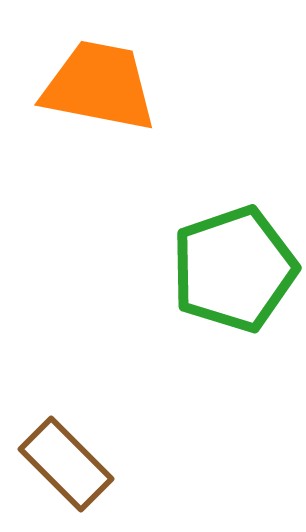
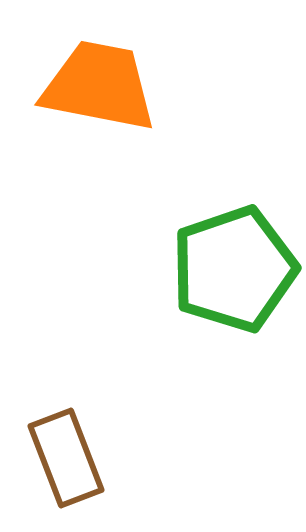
brown rectangle: moved 6 px up; rotated 24 degrees clockwise
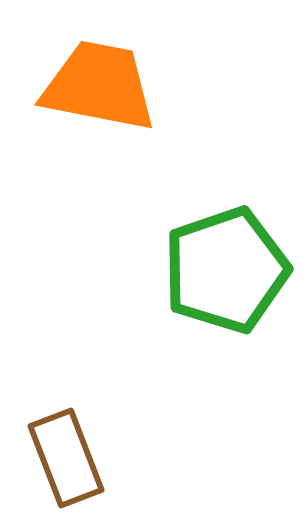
green pentagon: moved 8 px left, 1 px down
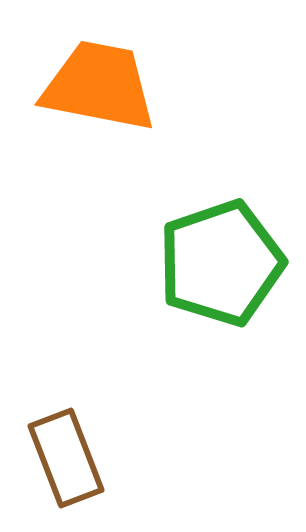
green pentagon: moved 5 px left, 7 px up
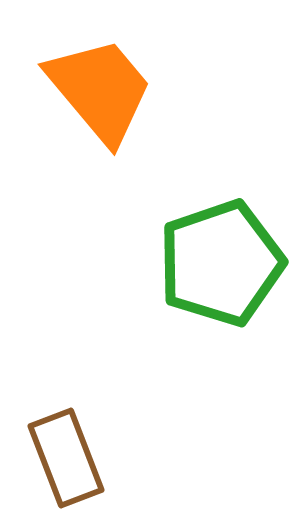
orange trapezoid: moved 1 px right, 4 px down; rotated 39 degrees clockwise
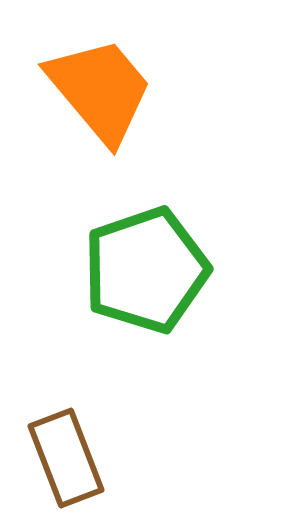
green pentagon: moved 75 px left, 7 px down
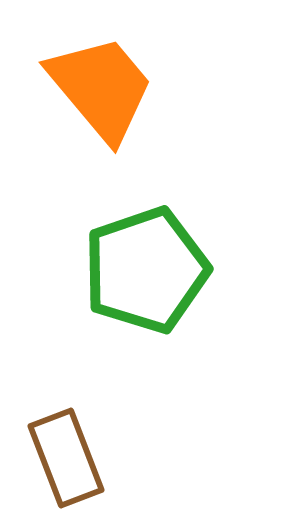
orange trapezoid: moved 1 px right, 2 px up
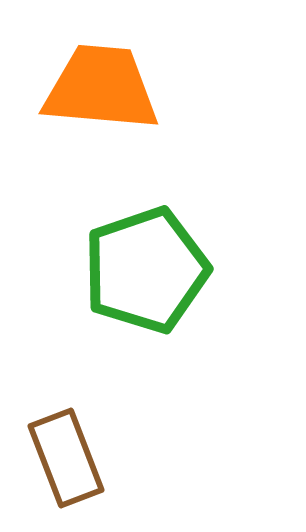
orange trapezoid: rotated 45 degrees counterclockwise
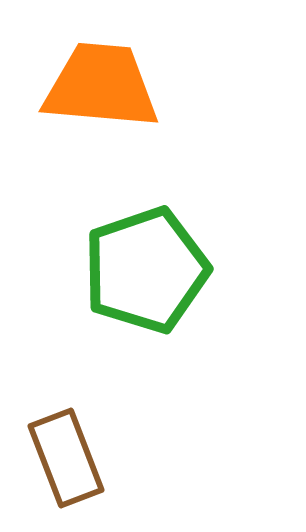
orange trapezoid: moved 2 px up
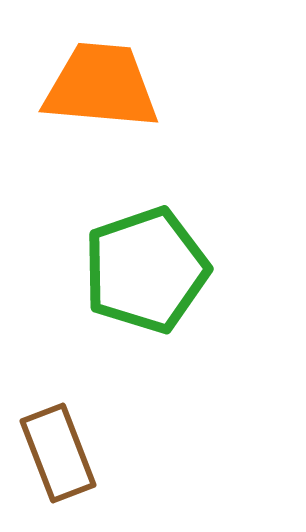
brown rectangle: moved 8 px left, 5 px up
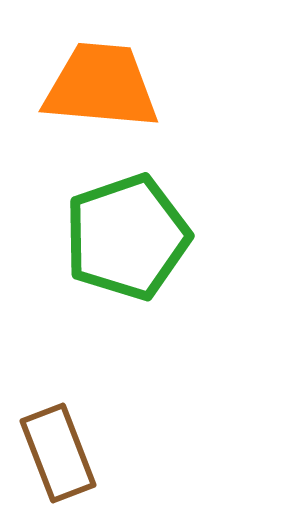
green pentagon: moved 19 px left, 33 px up
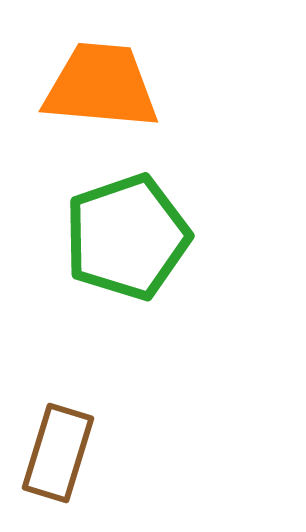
brown rectangle: rotated 38 degrees clockwise
